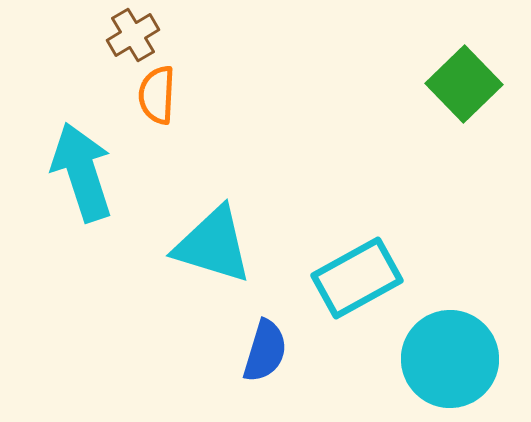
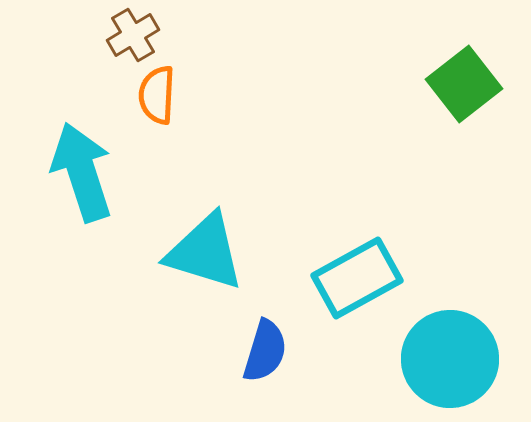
green square: rotated 6 degrees clockwise
cyan triangle: moved 8 px left, 7 px down
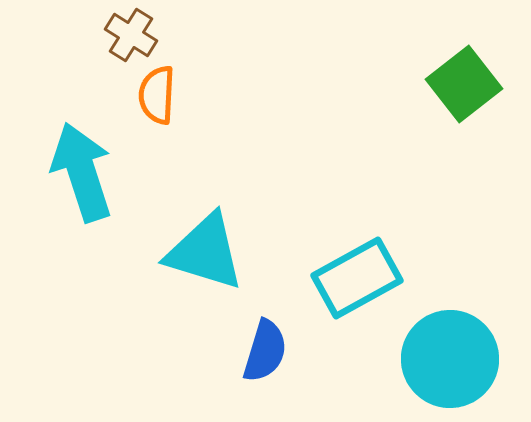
brown cross: moved 2 px left; rotated 27 degrees counterclockwise
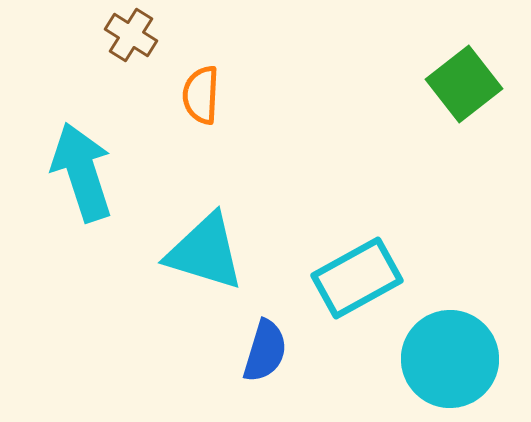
orange semicircle: moved 44 px right
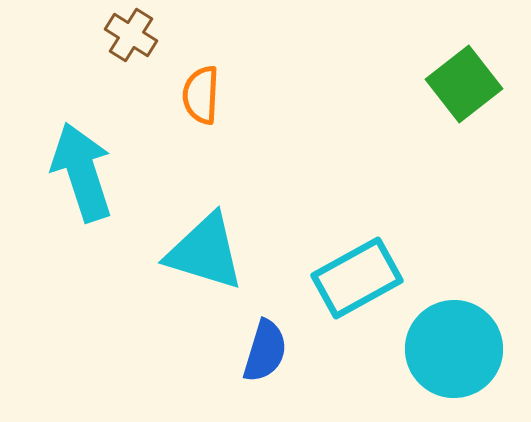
cyan circle: moved 4 px right, 10 px up
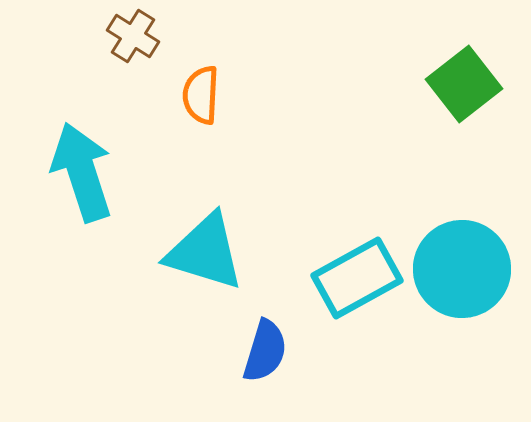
brown cross: moved 2 px right, 1 px down
cyan circle: moved 8 px right, 80 px up
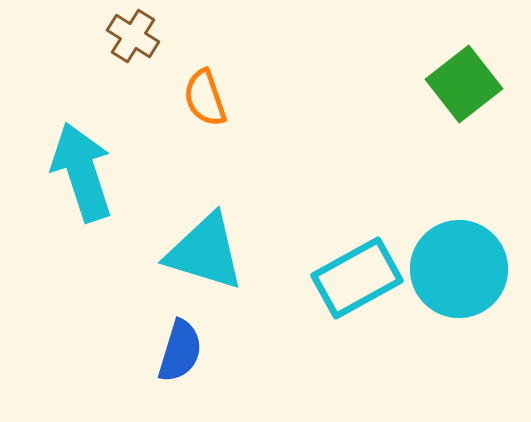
orange semicircle: moved 4 px right, 3 px down; rotated 22 degrees counterclockwise
cyan circle: moved 3 px left
blue semicircle: moved 85 px left
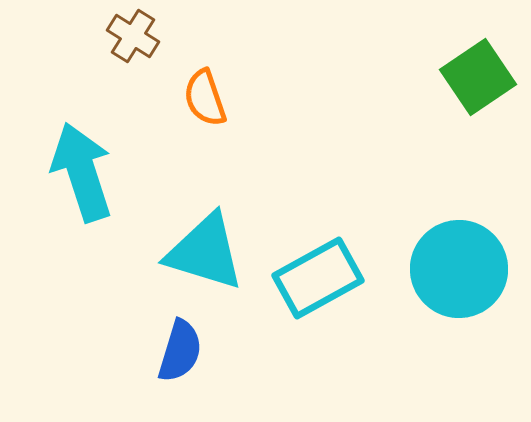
green square: moved 14 px right, 7 px up; rotated 4 degrees clockwise
cyan rectangle: moved 39 px left
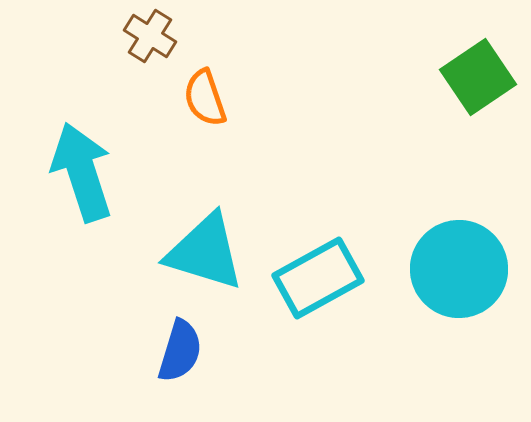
brown cross: moved 17 px right
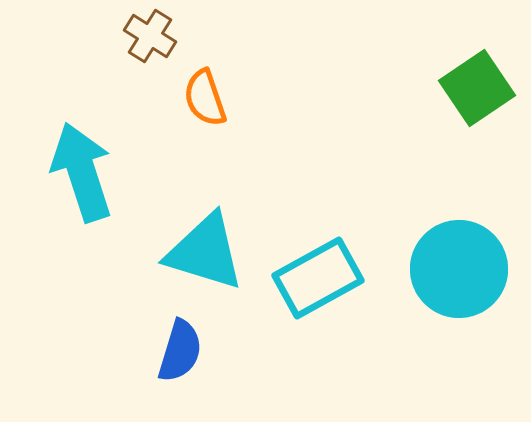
green square: moved 1 px left, 11 px down
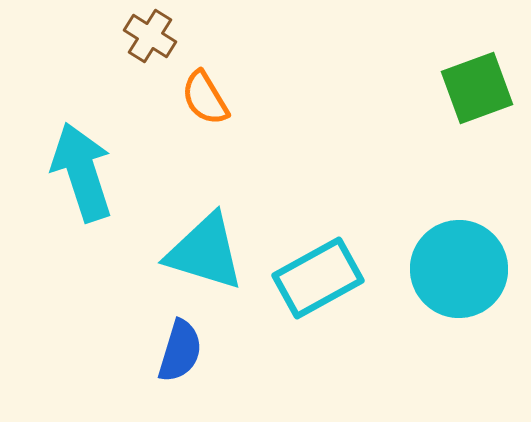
green square: rotated 14 degrees clockwise
orange semicircle: rotated 12 degrees counterclockwise
